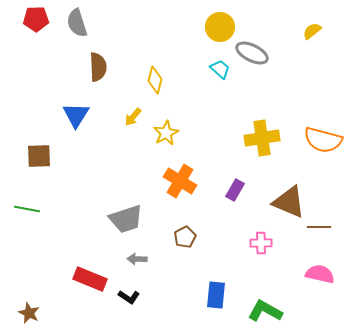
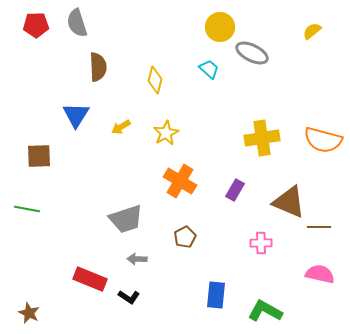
red pentagon: moved 6 px down
cyan trapezoid: moved 11 px left
yellow arrow: moved 12 px left, 10 px down; rotated 18 degrees clockwise
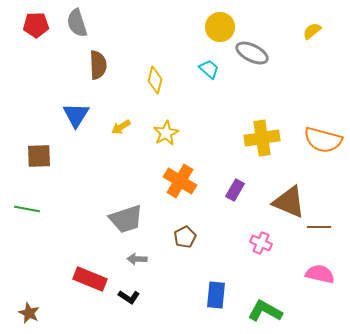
brown semicircle: moved 2 px up
pink cross: rotated 25 degrees clockwise
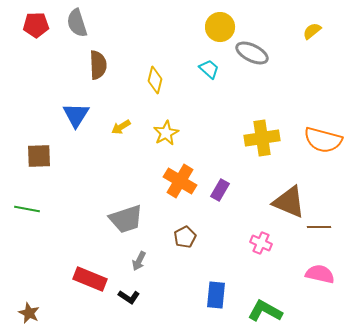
purple rectangle: moved 15 px left
gray arrow: moved 2 px right, 2 px down; rotated 66 degrees counterclockwise
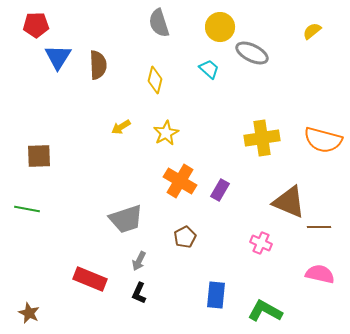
gray semicircle: moved 82 px right
blue triangle: moved 18 px left, 58 px up
black L-shape: moved 10 px right, 4 px up; rotated 80 degrees clockwise
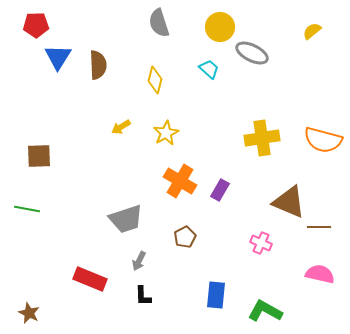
black L-shape: moved 4 px right, 3 px down; rotated 25 degrees counterclockwise
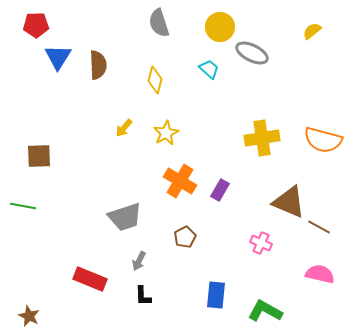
yellow arrow: moved 3 px right, 1 px down; rotated 18 degrees counterclockwise
green line: moved 4 px left, 3 px up
gray trapezoid: moved 1 px left, 2 px up
brown line: rotated 30 degrees clockwise
brown star: moved 3 px down
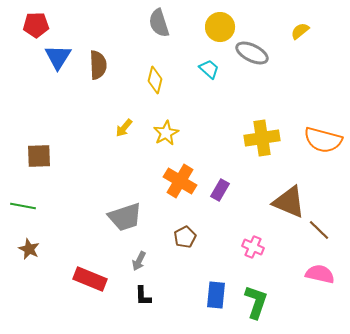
yellow semicircle: moved 12 px left
brown line: moved 3 px down; rotated 15 degrees clockwise
pink cross: moved 8 px left, 4 px down
green L-shape: moved 9 px left, 9 px up; rotated 80 degrees clockwise
brown star: moved 67 px up
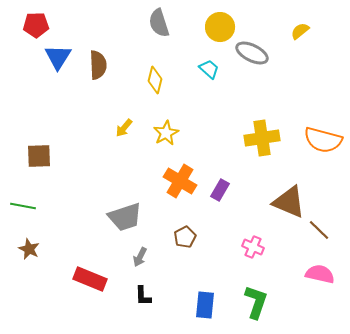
gray arrow: moved 1 px right, 4 px up
blue rectangle: moved 11 px left, 10 px down
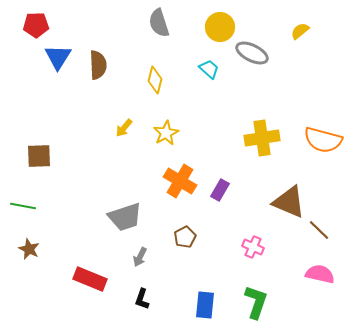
black L-shape: moved 1 px left, 3 px down; rotated 20 degrees clockwise
